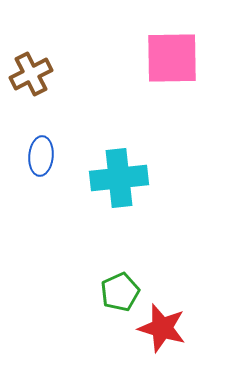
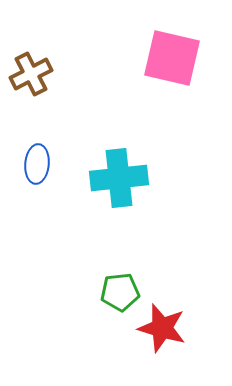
pink square: rotated 14 degrees clockwise
blue ellipse: moved 4 px left, 8 px down
green pentagon: rotated 18 degrees clockwise
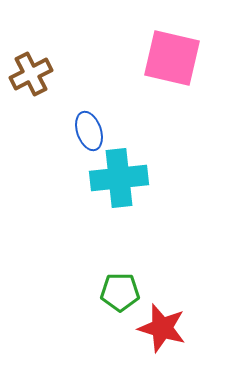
blue ellipse: moved 52 px right, 33 px up; rotated 24 degrees counterclockwise
green pentagon: rotated 6 degrees clockwise
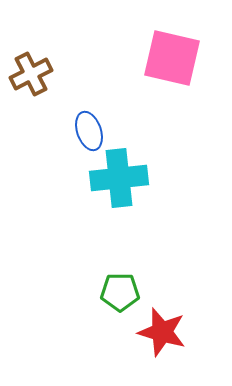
red star: moved 4 px down
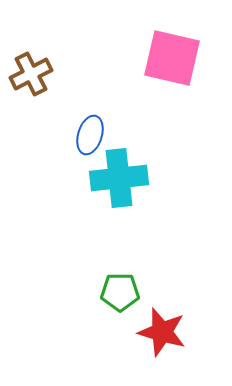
blue ellipse: moved 1 px right, 4 px down; rotated 36 degrees clockwise
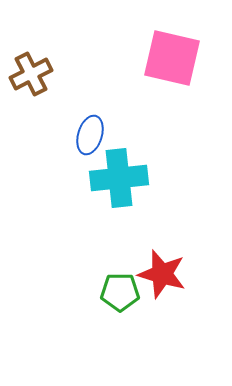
red star: moved 58 px up
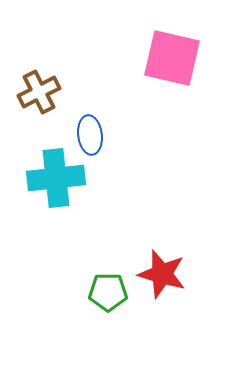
brown cross: moved 8 px right, 18 px down
blue ellipse: rotated 24 degrees counterclockwise
cyan cross: moved 63 px left
green pentagon: moved 12 px left
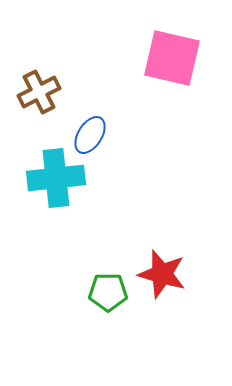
blue ellipse: rotated 39 degrees clockwise
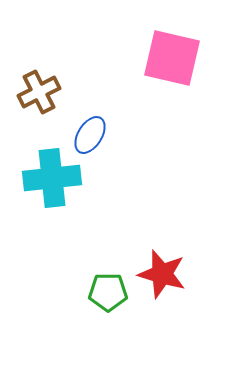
cyan cross: moved 4 px left
